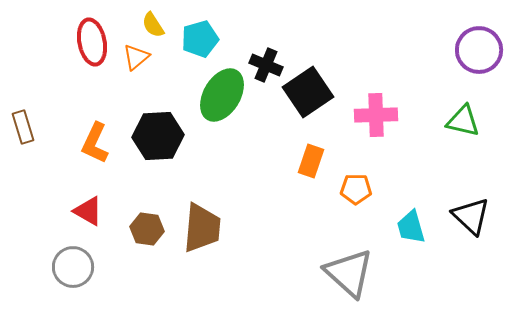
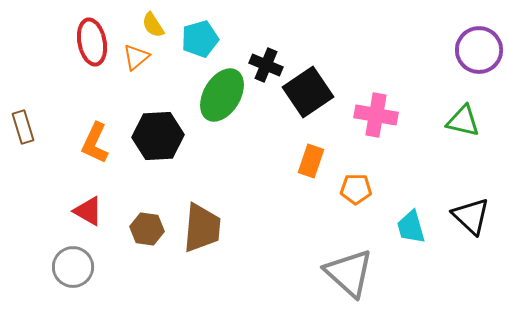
pink cross: rotated 12 degrees clockwise
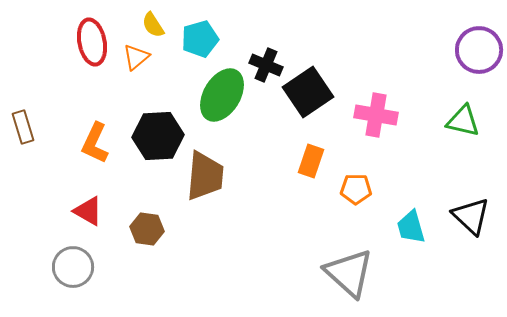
brown trapezoid: moved 3 px right, 52 px up
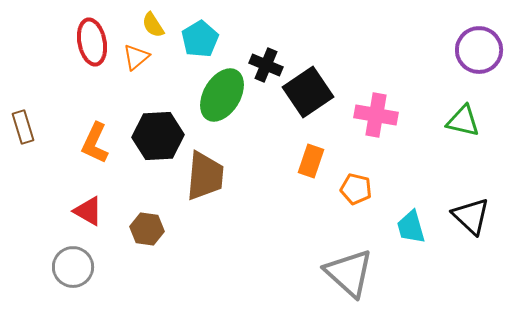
cyan pentagon: rotated 15 degrees counterclockwise
orange pentagon: rotated 12 degrees clockwise
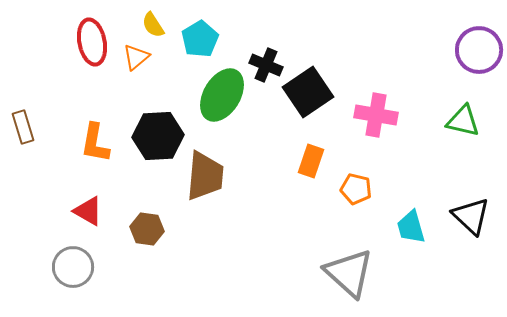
orange L-shape: rotated 15 degrees counterclockwise
